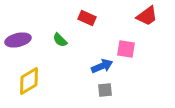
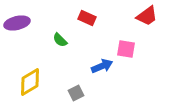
purple ellipse: moved 1 px left, 17 px up
yellow diamond: moved 1 px right, 1 px down
gray square: moved 29 px left, 3 px down; rotated 21 degrees counterclockwise
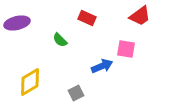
red trapezoid: moved 7 px left
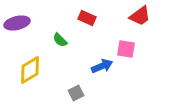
yellow diamond: moved 12 px up
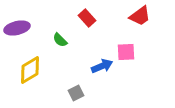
red rectangle: rotated 24 degrees clockwise
purple ellipse: moved 5 px down
pink square: moved 3 px down; rotated 12 degrees counterclockwise
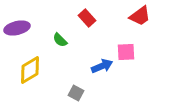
gray square: rotated 35 degrees counterclockwise
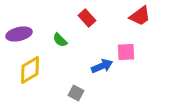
purple ellipse: moved 2 px right, 6 px down
